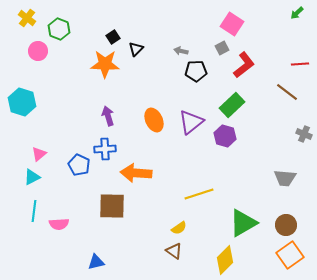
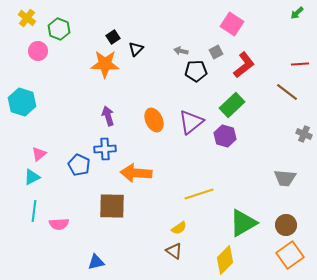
gray square: moved 6 px left, 4 px down
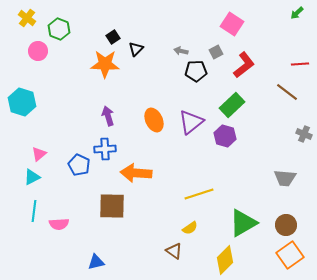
yellow semicircle: moved 11 px right
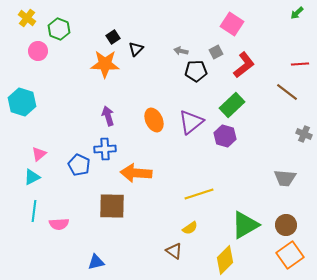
green triangle: moved 2 px right, 2 px down
